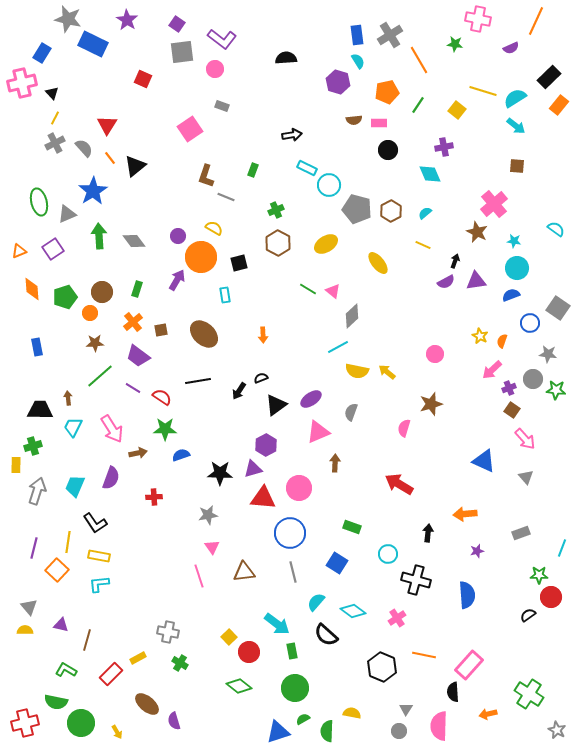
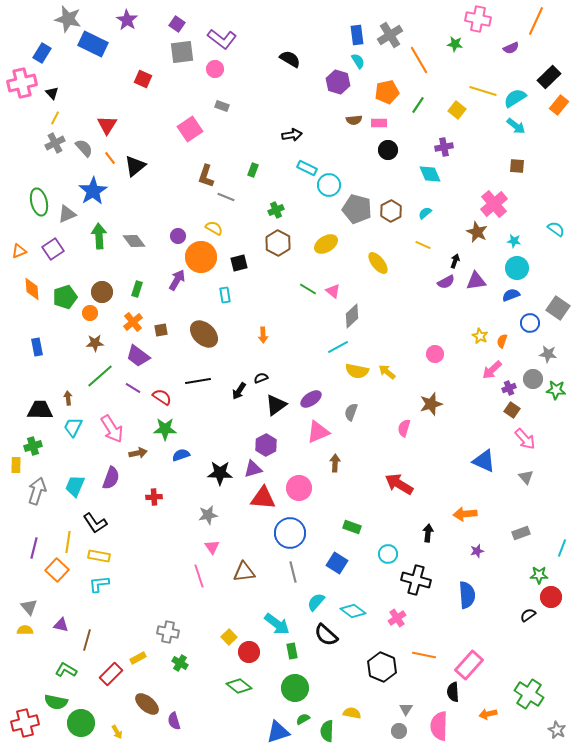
black semicircle at (286, 58): moved 4 px right, 1 px down; rotated 35 degrees clockwise
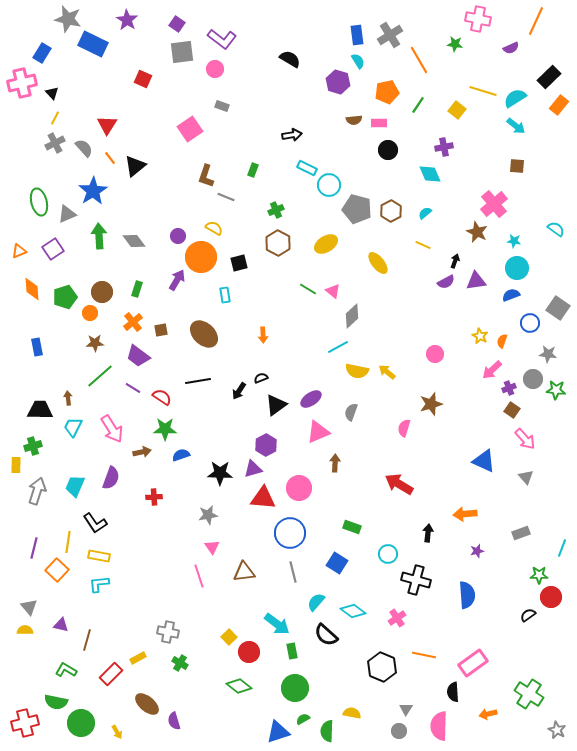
brown arrow at (138, 453): moved 4 px right, 1 px up
pink rectangle at (469, 665): moved 4 px right, 2 px up; rotated 12 degrees clockwise
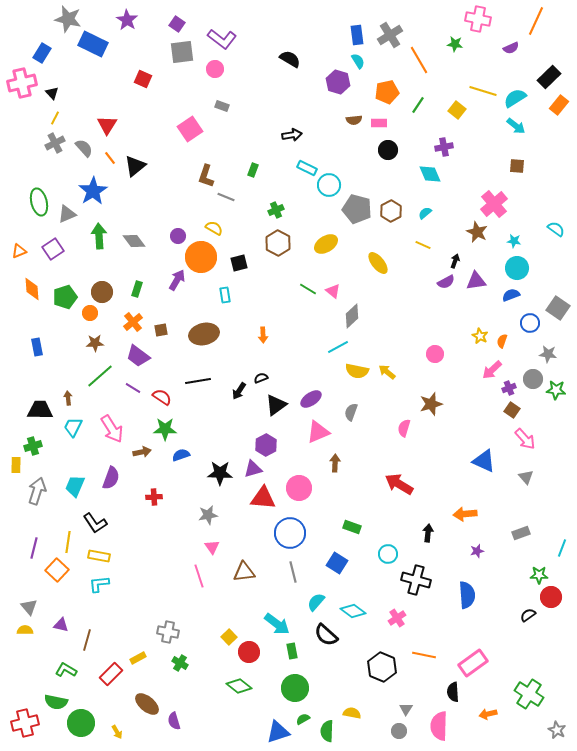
brown ellipse at (204, 334): rotated 56 degrees counterclockwise
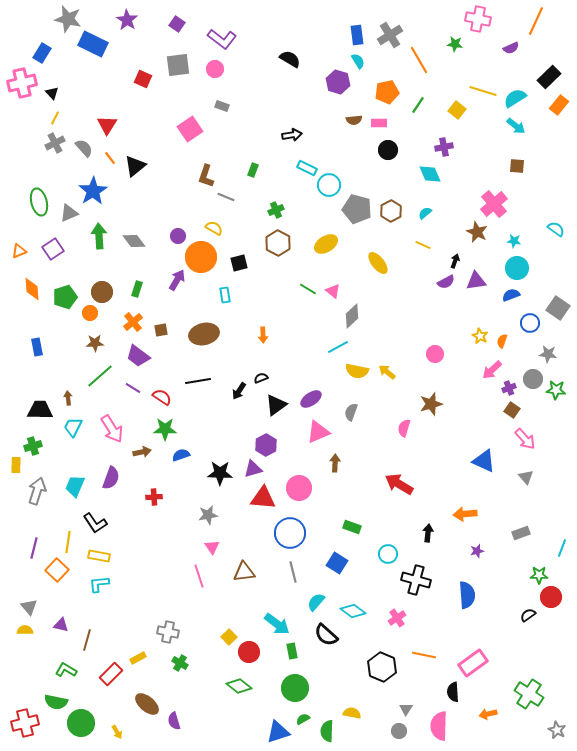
gray square at (182, 52): moved 4 px left, 13 px down
gray triangle at (67, 214): moved 2 px right, 1 px up
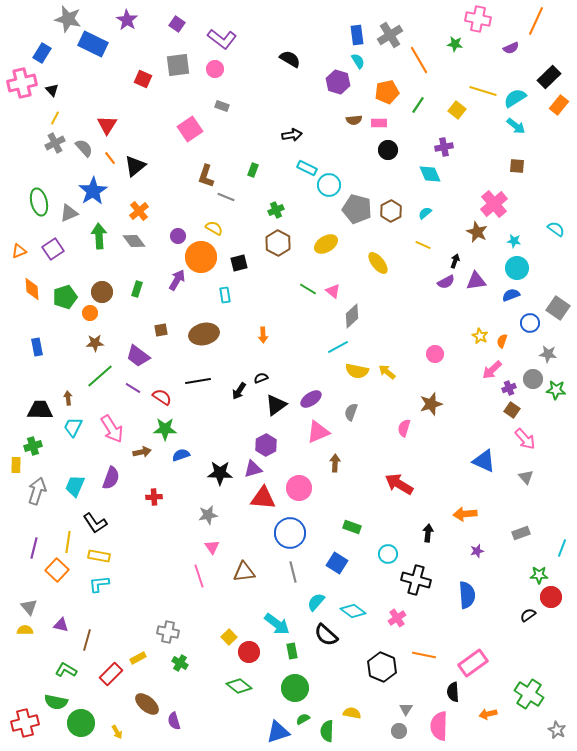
black triangle at (52, 93): moved 3 px up
orange cross at (133, 322): moved 6 px right, 111 px up
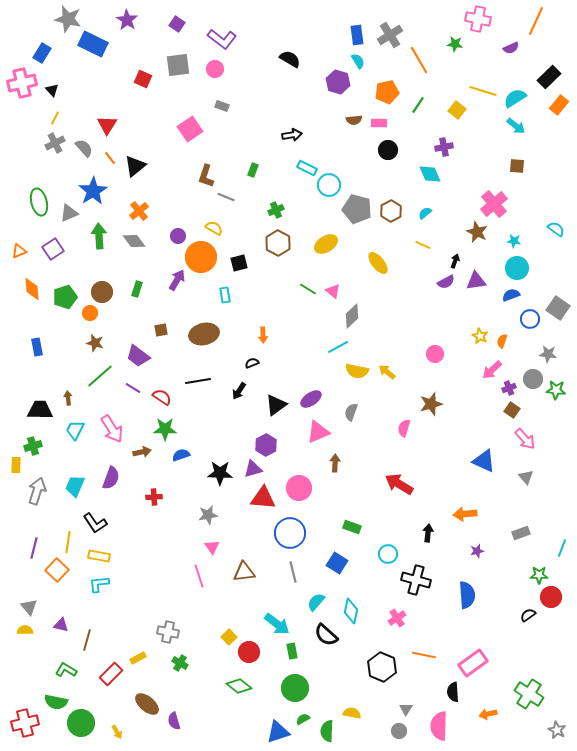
blue circle at (530, 323): moved 4 px up
brown star at (95, 343): rotated 18 degrees clockwise
black semicircle at (261, 378): moved 9 px left, 15 px up
cyan trapezoid at (73, 427): moved 2 px right, 3 px down
cyan diamond at (353, 611): moved 2 px left; rotated 65 degrees clockwise
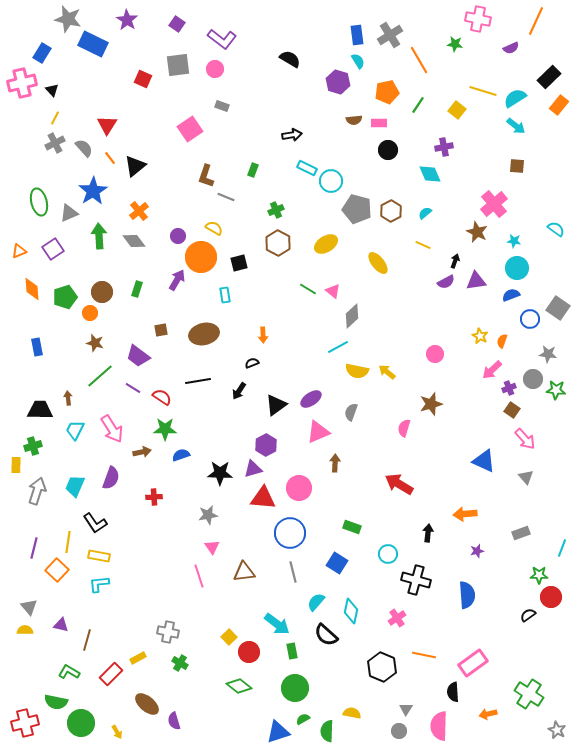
cyan circle at (329, 185): moved 2 px right, 4 px up
green L-shape at (66, 670): moved 3 px right, 2 px down
